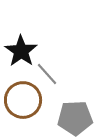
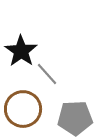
brown circle: moved 9 px down
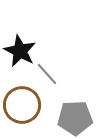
black star: moved 1 px left; rotated 8 degrees counterclockwise
brown circle: moved 1 px left, 4 px up
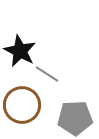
gray line: rotated 15 degrees counterclockwise
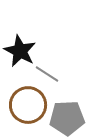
brown circle: moved 6 px right
gray pentagon: moved 8 px left
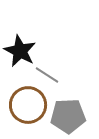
gray line: moved 1 px down
gray pentagon: moved 1 px right, 2 px up
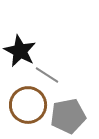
gray pentagon: rotated 8 degrees counterclockwise
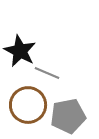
gray line: moved 2 px up; rotated 10 degrees counterclockwise
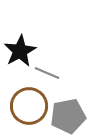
black star: rotated 16 degrees clockwise
brown circle: moved 1 px right, 1 px down
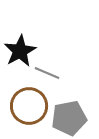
gray pentagon: moved 1 px right, 2 px down
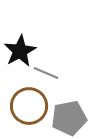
gray line: moved 1 px left
